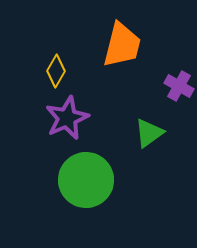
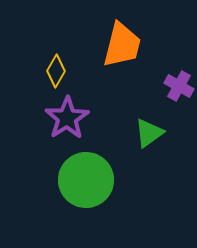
purple star: rotated 9 degrees counterclockwise
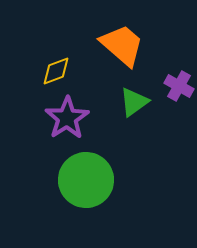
orange trapezoid: rotated 63 degrees counterclockwise
yellow diamond: rotated 40 degrees clockwise
green triangle: moved 15 px left, 31 px up
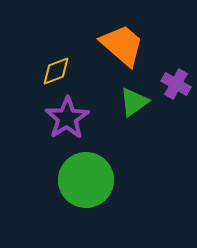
purple cross: moved 3 px left, 2 px up
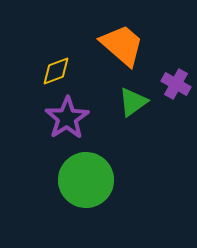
green triangle: moved 1 px left
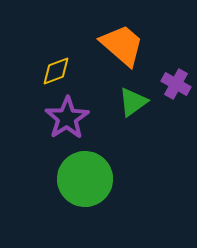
green circle: moved 1 px left, 1 px up
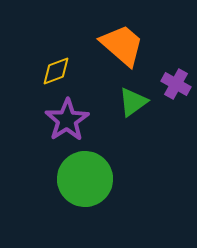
purple star: moved 2 px down
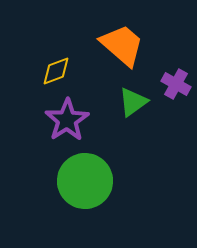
green circle: moved 2 px down
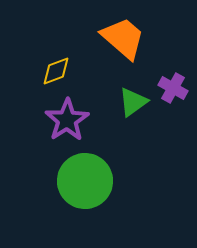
orange trapezoid: moved 1 px right, 7 px up
purple cross: moved 3 px left, 4 px down
